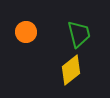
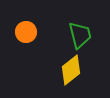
green trapezoid: moved 1 px right, 1 px down
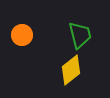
orange circle: moved 4 px left, 3 px down
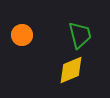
yellow diamond: rotated 16 degrees clockwise
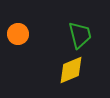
orange circle: moved 4 px left, 1 px up
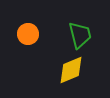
orange circle: moved 10 px right
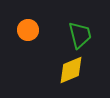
orange circle: moved 4 px up
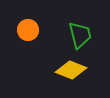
yellow diamond: rotated 44 degrees clockwise
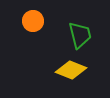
orange circle: moved 5 px right, 9 px up
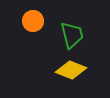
green trapezoid: moved 8 px left
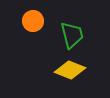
yellow diamond: moved 1 px left
